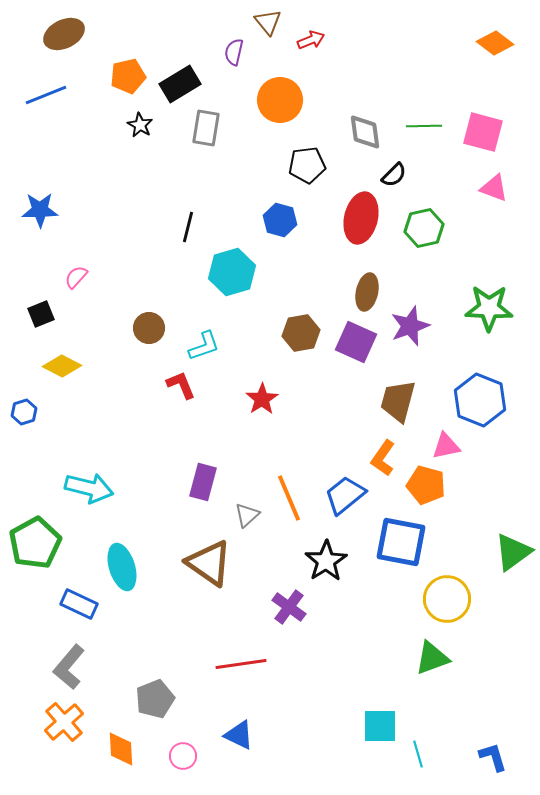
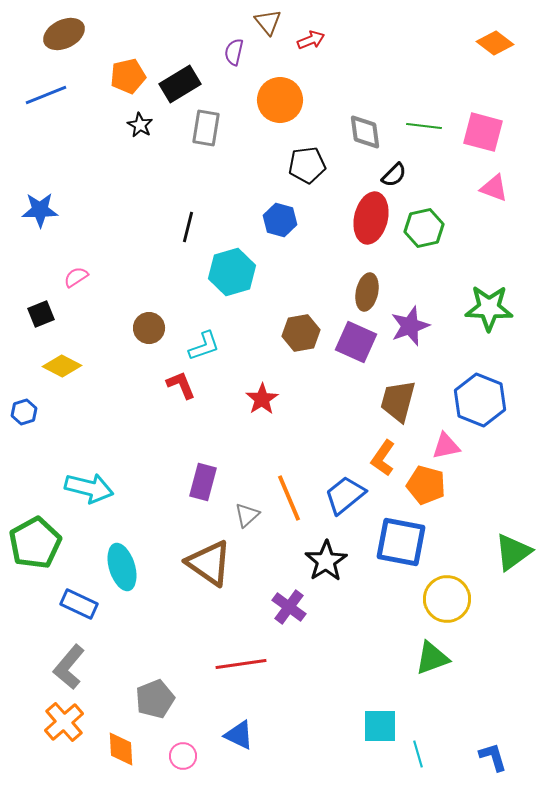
green line at (424, 126): rotated 8 degrees clockwise
red ellipse at (361, 218): moved 10 px right
pink semicircle at (76, 277): rotated 15 degrees clockwise
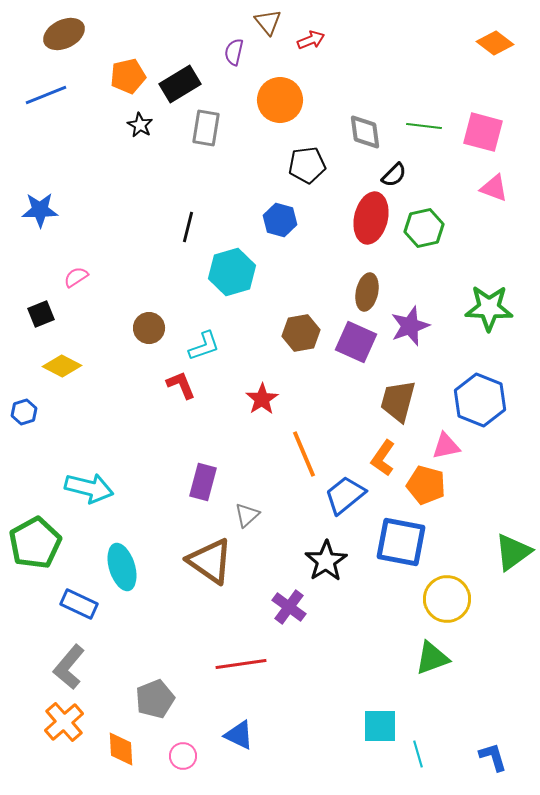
orange line at (289, 498): moved 15 px right, 44 px up
brown triangle at (209, 563): moved 1 px right, 2 px up
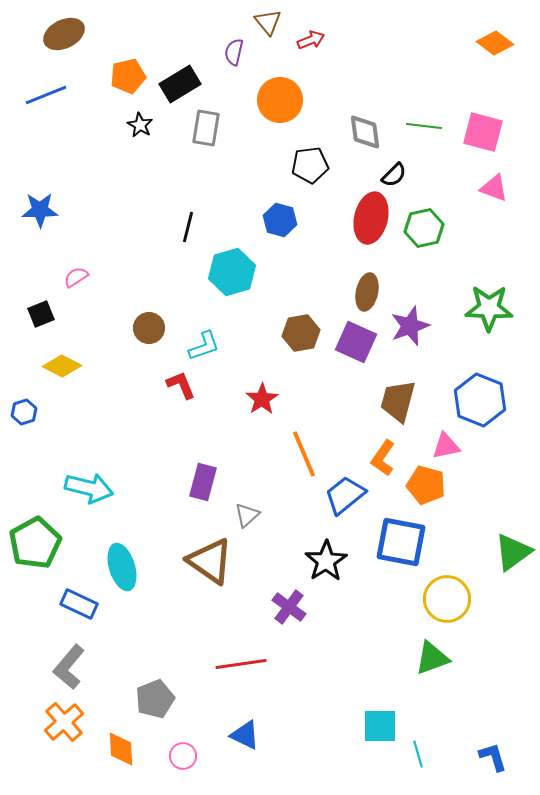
black pentagon at (307, 165): moved 3 px right
blue triangle at (239, 735): moved 6 px right
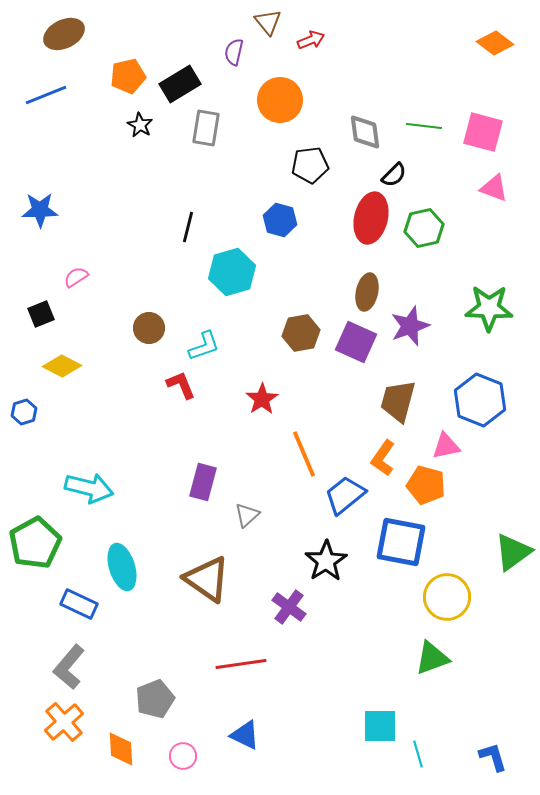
brown triangle at (210, 561): moved 3 px left, 18 px down
yellow circle at (447, 599): moved 2 px up
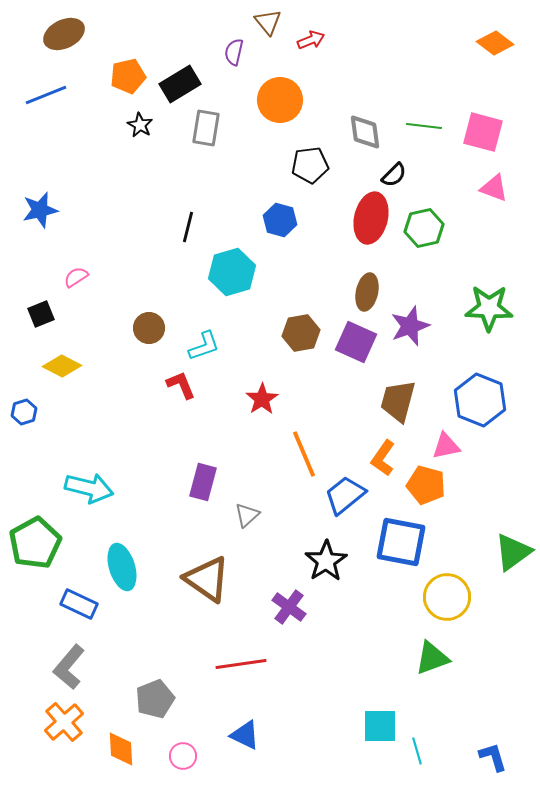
blue star at (40, 210): rotated 12 degrees counterclockwise
cyan line at (418, 754): moved 1 px left, 3 px up
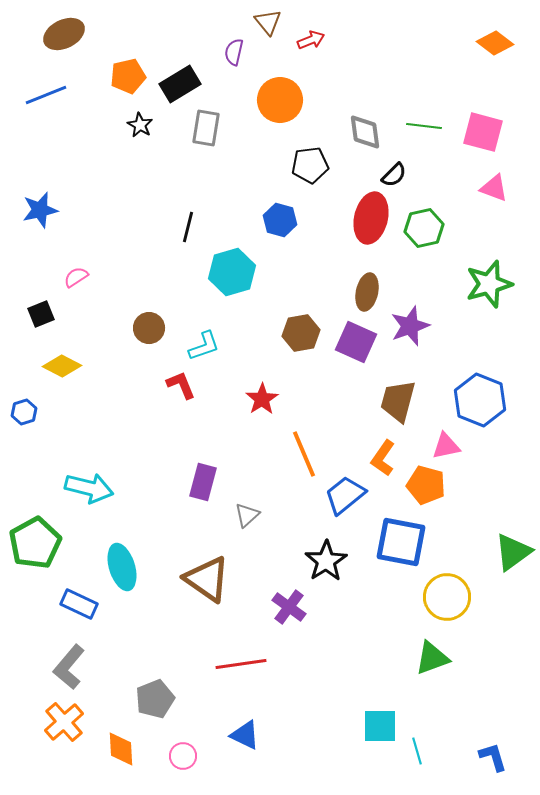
green star at (489, 308): moved 24 px up; rotated 18 degrees counterclockwise
